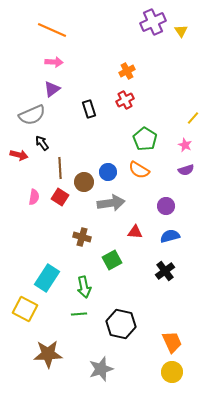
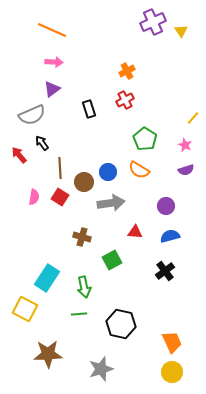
red arrow: rotated 144 degrees counterclockwise
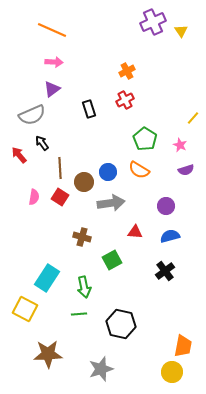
pink star: moved 5 px left
orange trapezoid: moved 11 px right, 4 px down; rotated 35 degrees clockwise
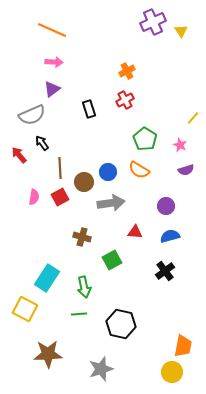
red square: rotated 30 degrees clockwise
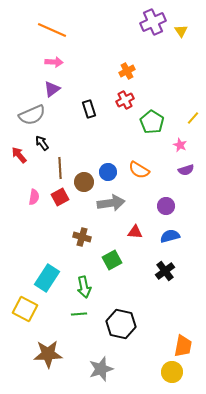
green pentagon: moved 7 px right, 17 px up
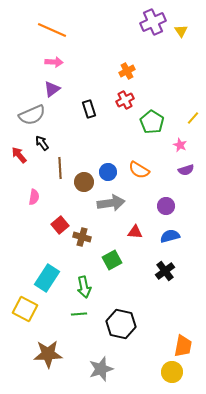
red square: moved 28 px down; rotated 12 degrees counterclockwise
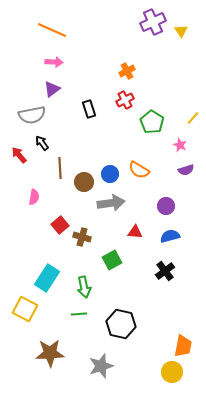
gray semicircle: rotated 12 degrees clockwise
blue circle: moved 2 px right, 2 px down
brown star: moved 2 px right, 1 px up
gray star: moved 3 px up
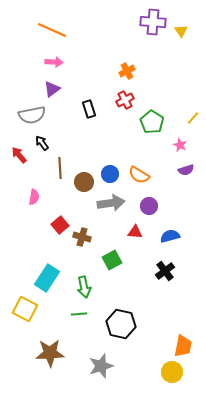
purple cross: rotated 30 degrees clockwise
orange semicircle: moved 5 px down
purple circle: moved 17 px left
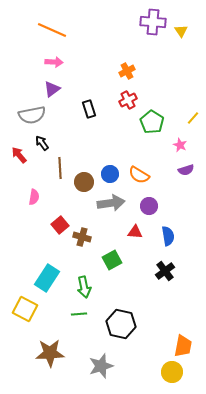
red cross: moved 3 px right
blue semicircle: moved 2 px left; rotated 96 degrees clockwise
